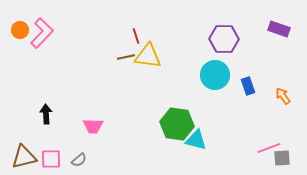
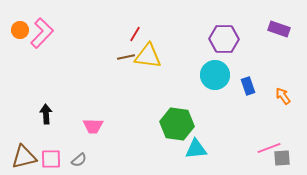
red line: moved 1 px left, 2 px up; rotated 49 degrees clockwise
cyan triangle: moved 9 px down; rotated 20 degrees counterclockwise
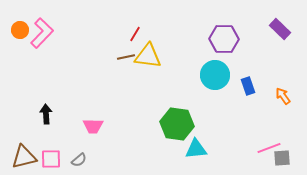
purple rectangle: moved 1 px right; rotated 25 degrees clockwise
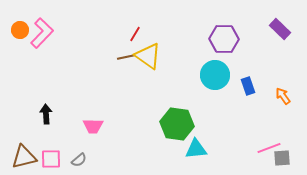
yellow triangle: rotated 28 degrees clockwise
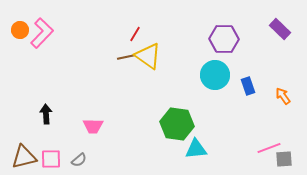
gray square: moved 2 px right, 1 px down
